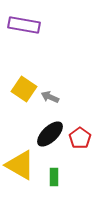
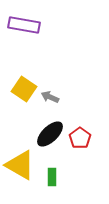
green rectangle: moved 2 px left
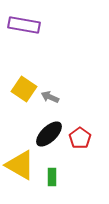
black ellipse: moved 1 px left
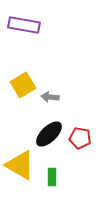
yellow square: moved 1 px left, 4 px up; rotated 25 degrees clockwise
gray arrow: rotated 18 degrees counterclockwise
red pentagon: rotated 25 degrees counterclockwise
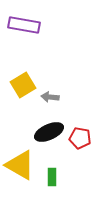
black ellipse: moved 2 px up; rotated 20 degrees clockwise
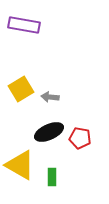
yellow square: moved 2 px left, 4 px down
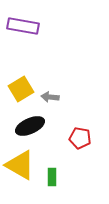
purple rectangle: moved 1 px left, 1 px down
black ellipse: moved 19 px left, 6 px up
